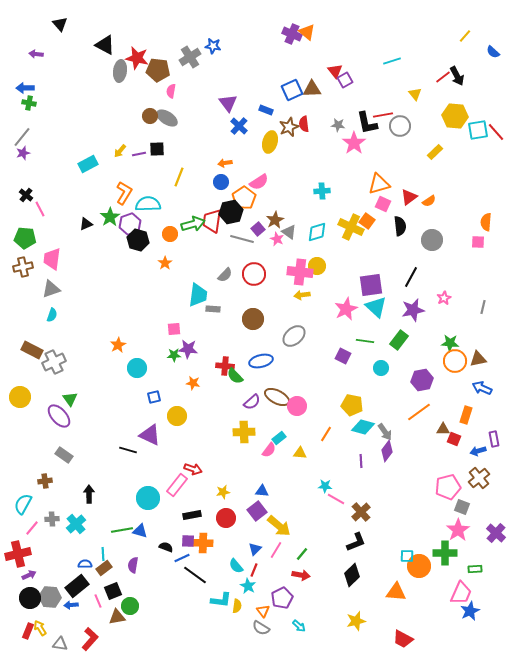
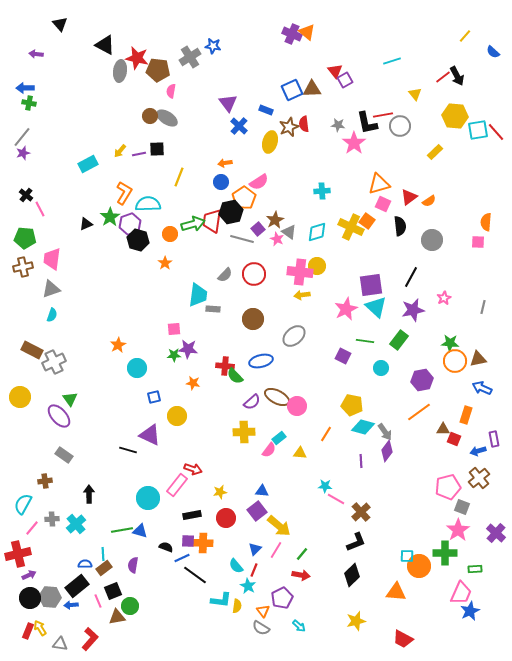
yellow star at (223, 492): moved 3 px left
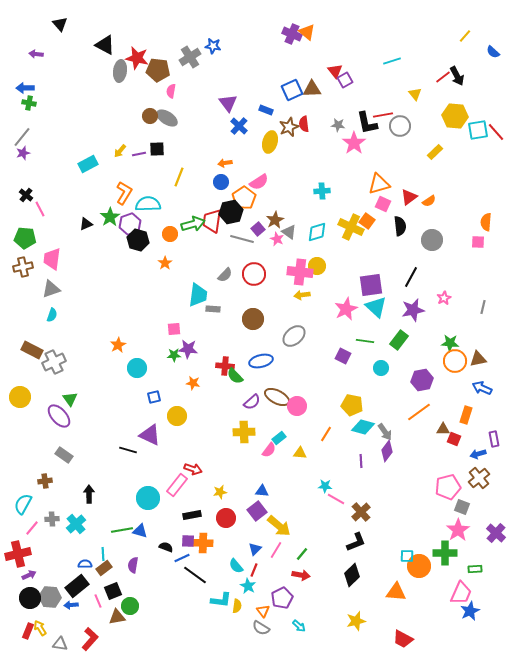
blue arrow at (478, 451): moved 3 px down
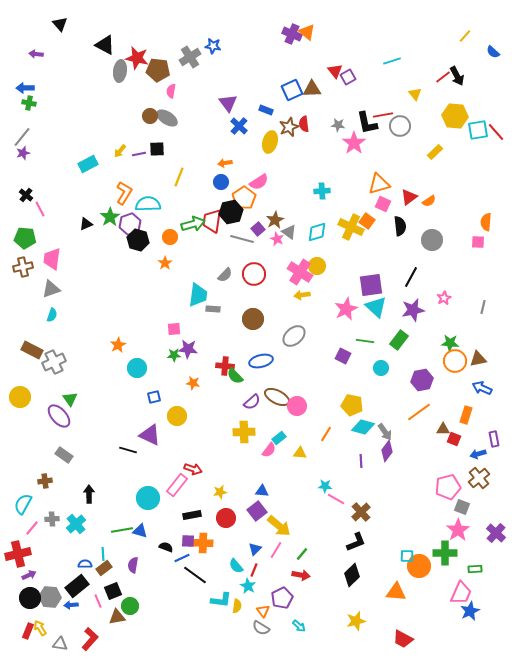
purple square at (345, 80): moved 3 px right, 3 px up
orange circle at (170, 234): moved 3 px down
pink cross at (300, 272): rotated 25 degrees clockwise
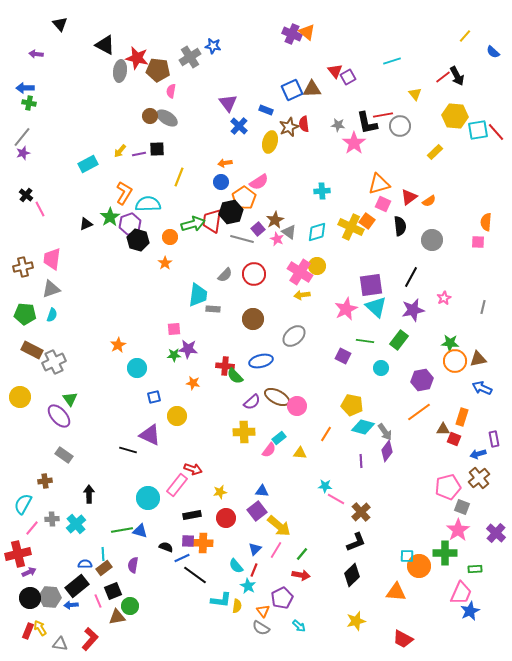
green pentagon at (25, 238): moved 76 px down
orange rectangle at (466, 415): moved 4 px left, 2 px down
purple arrow at (29, 575): moved 3 px up
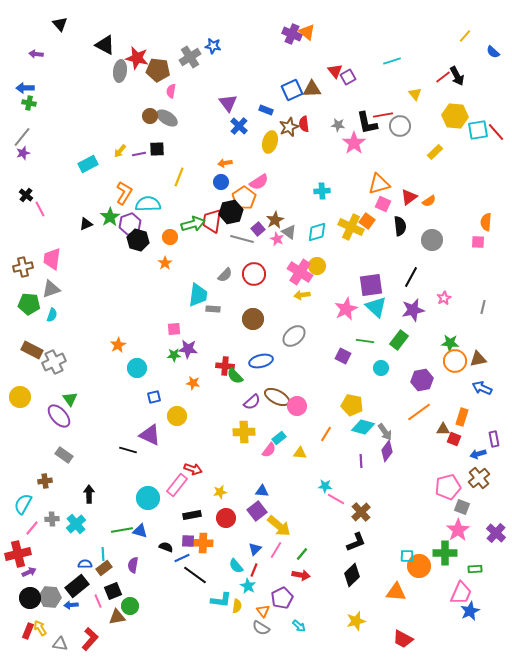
green pentagon at (25, 314): moved 4 px right, 10 px up
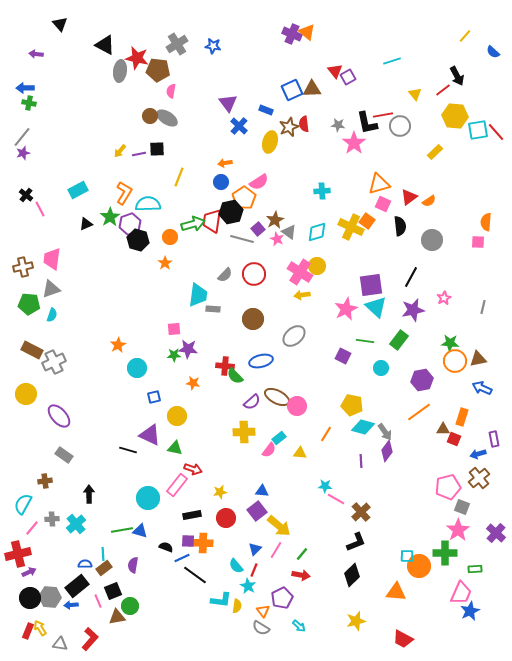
gray cross at (190, 57): moved 13 px left, 13 px up
red line at (443, 77): moved 13 px down
cyan rectangle at (88, 164): moved 10 px left, 26 px down
yellow circle at (20, 397): moved 6 px right, 3 px up
green triangle at (70, 399): moved 105 px right, 49 px down; rotated 42 degrees counterclockwise
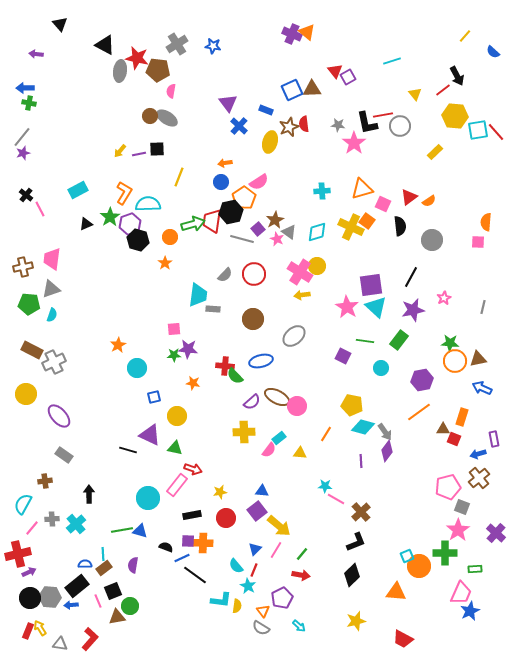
orange triangle at (379, 184): moved 17 px left, 5 px down
pink star at (346, 309): moved 1 px right, 2 px up; rotated 15 degrees counterclockwise
cyan square at (407, 556): rotated 24 degrees counterclockwise
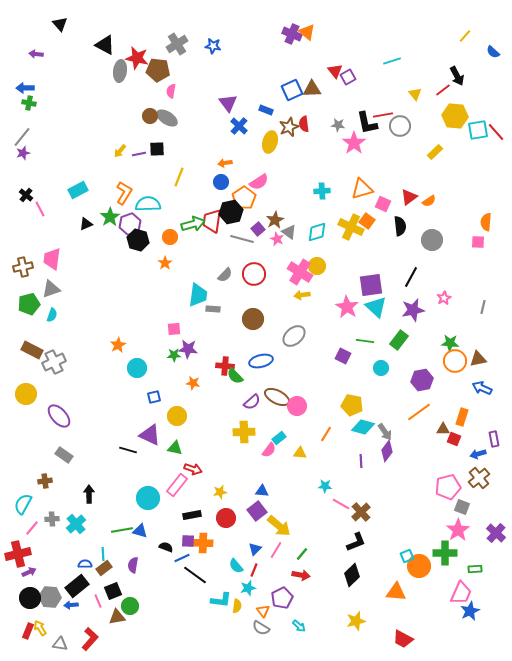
green pentagon at (29, 304): rotated 20 degrees counterclockwise
pink line at (336, 499): moved 5 px right, 5 px down
cyan star at (248, 586): moved 2 px down; rotated 28 degrees clockwise
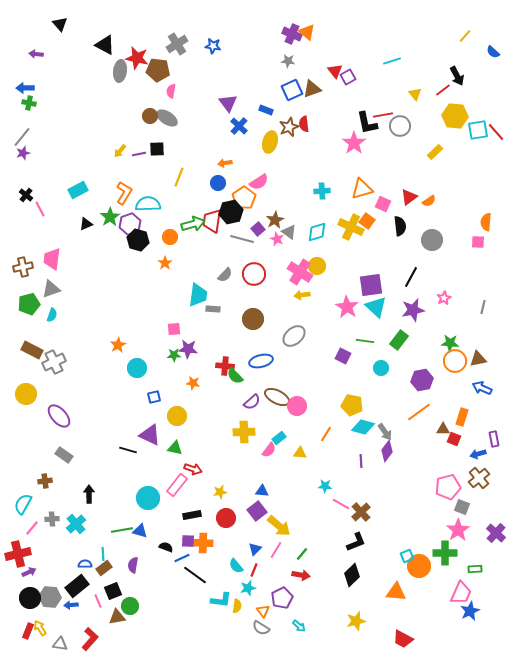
brown triangle at (312, 89): rotated 18 degrees counterclockwise
gray star at (338, 125): moved 50 px left, 64 px up
blue circle at (221, 182): moved 3 px left, 1 px down
